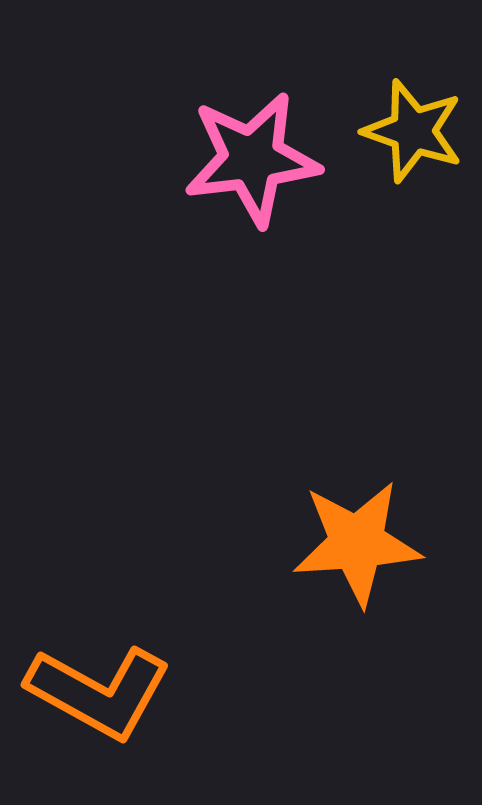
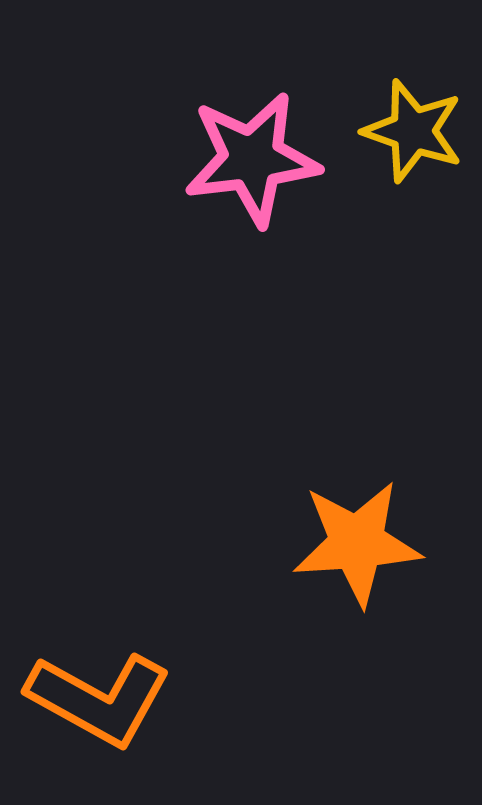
orange L-shape: moved 7 px down
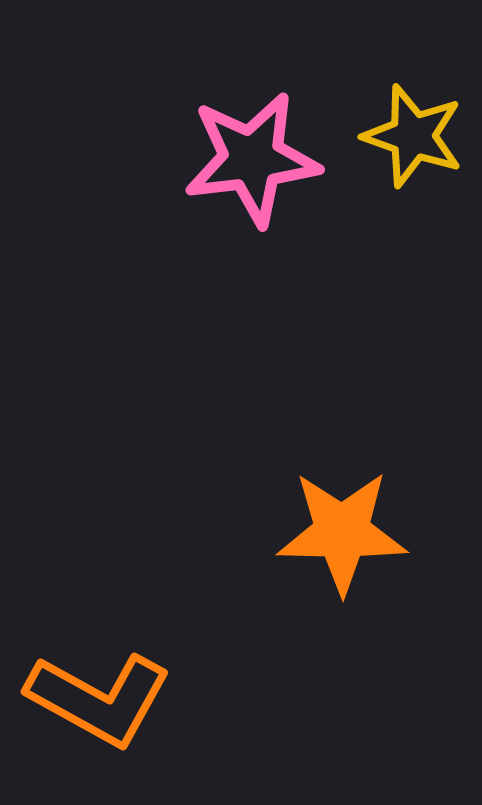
yellow star: moved 5 px down
orange star: moved 15 px left, 11 px up; rotated 5 degrees clockwise
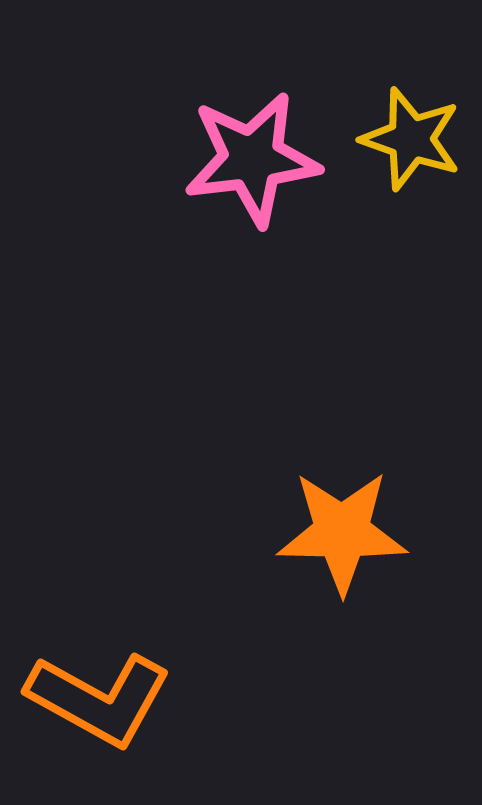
yellow star: moved 2 px left, 3 px down
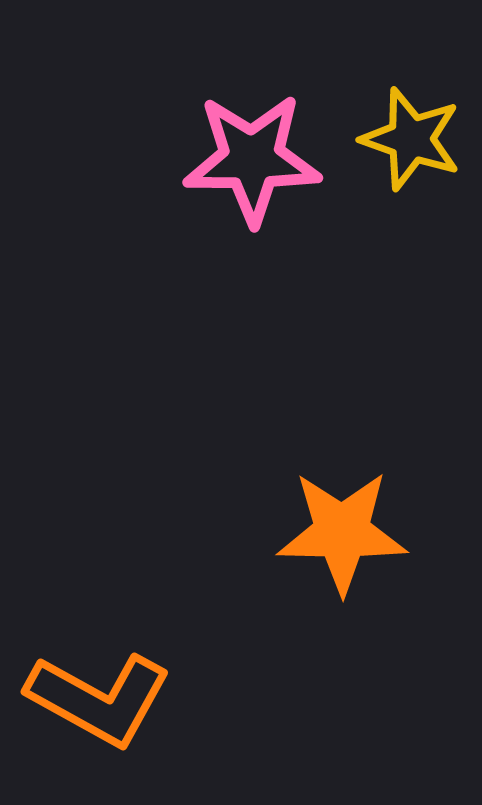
pink star: rotated 7 degrees clockwise
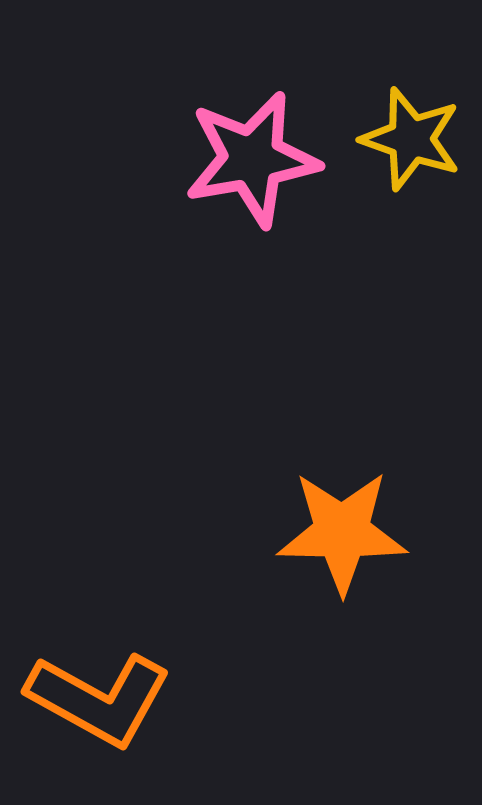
pink star: rotated 10 degrees counterclockwise
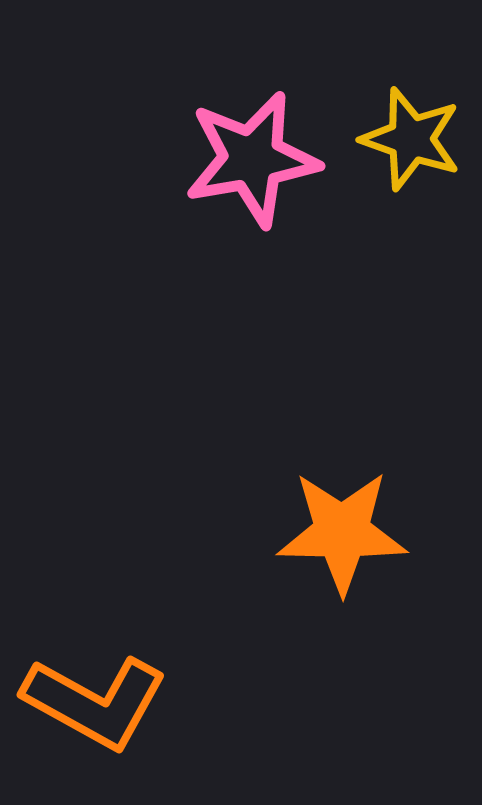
orange L-shape: moved 4 px left, 3 px down
